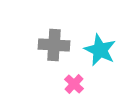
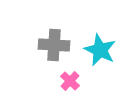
pink cross: moved 4 px left, 3 px up
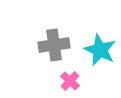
gray cross: rotated 12 degrees counterclockwise
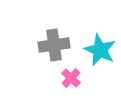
pink cross: moved 1 px right, 3 px up
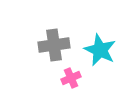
pink cross: rotated 24 degrees clockwise
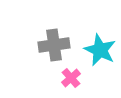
pink cross: rotated 18 degrees counterclockwise
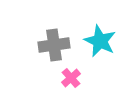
cyan star: moved 9 px up
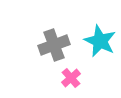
gray cross: rotated 12 degrees counterclockwise
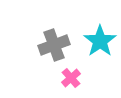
cyan star: rotated 12 degrees clockwise
